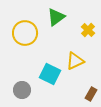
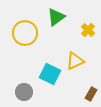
gray circle: moved 2 px right, 2 px down
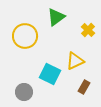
yellow circle: moved 3 px down
brown rectangle: moved 7 px left, 7 px up
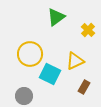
yellow circle: moved 5 px right, 18 px down
gray circle: moved 4 px down
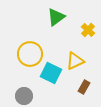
cyan square: moved 1 px right, 1 px up
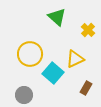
green triangle: moved 1 px right; rotated 42 degrees counterclockwise
yellow triangle: moved 2 px up
cyan square: moved 2 px right; rotated 15 degrees clockwise
brown rectangle: moved 2 px right, 1 px down
gray circle: moved 1 px up
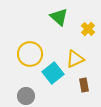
green triangle: moved 2 px right
yellow cross: moved 1 px up
cyan square: rotated 10 degrees clockwise
brown rectangle: moved 2 px left, 3 px up; rotated 40 degrees counterclockwise
gray circle: moved 2 px right, 1 px down
